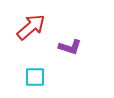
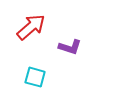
cyan square: rotated 15 degrees clockwise
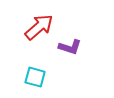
red arrow: moved 8 px right
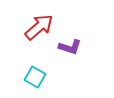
cyan square: rotated 15 degrees clockwise
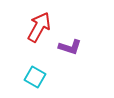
red arrow: rotated 20 degrees counterclockwise
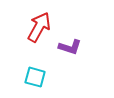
cyan square: rotated 15 degrees counterclockwise
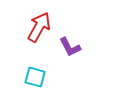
purple L-shape: rotated 45 degrees clockwise
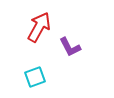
cyan square: rotated 35 degrees counterclockwise
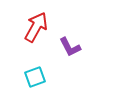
red arrow: moved 3 px left
